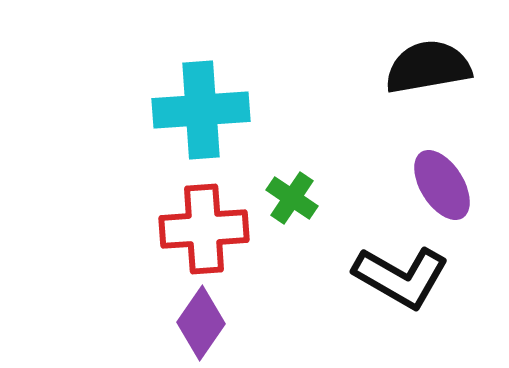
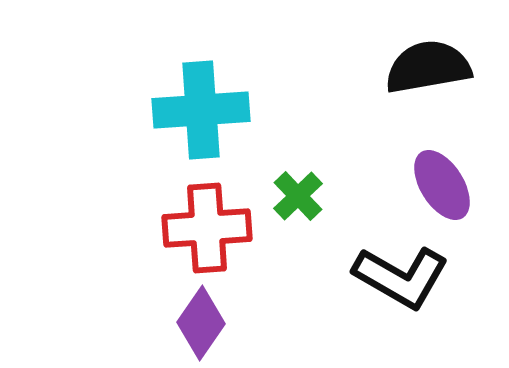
green cross: moved 6 px right, 2 px up; rotated 12 degrees clockwise
red cross: moved 3 px right, 1 px up
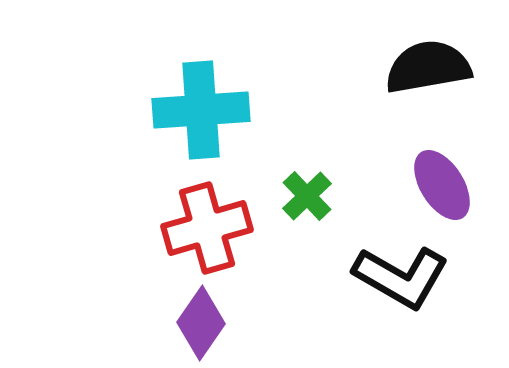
green cross: moved 9 px right
red cross: rotated 12 degrees counterclockwise
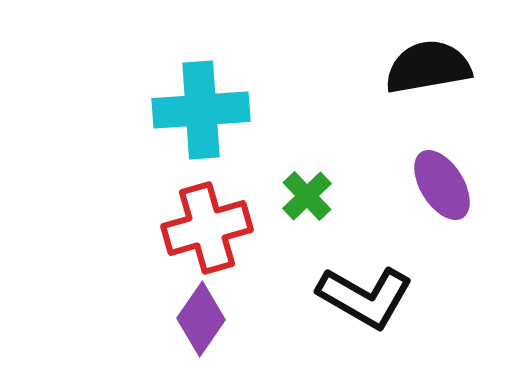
black L-shape: moved 36 px left, 20 px down
purple diamond: moved 4 px up
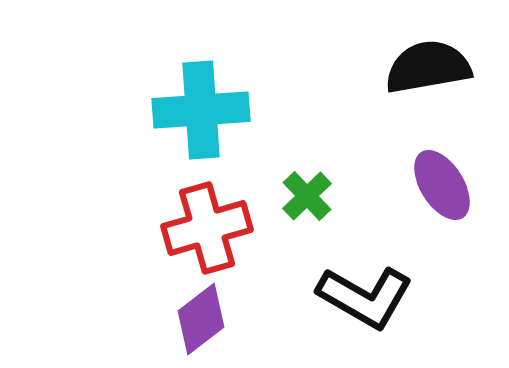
purple diamond: rotated 18 degrees clockwise
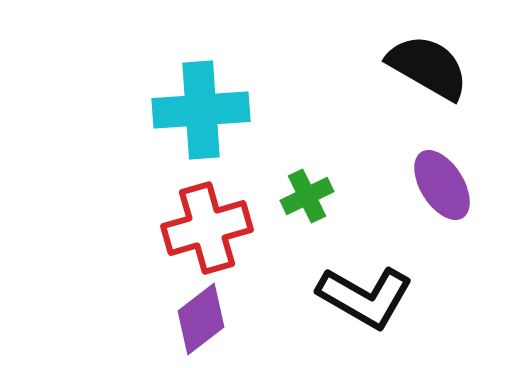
black semicircle: rotated 40 degrees clockwise
green cross: rotated 18 degrees clockwise
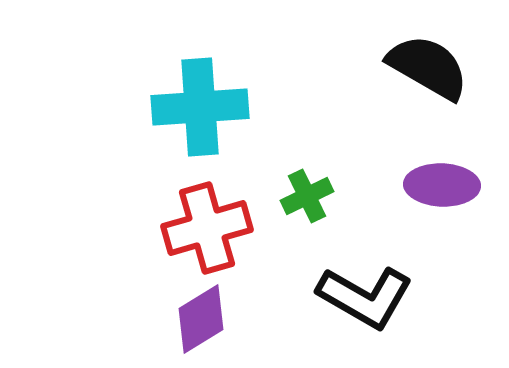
cyan cross: moved 1 px left, 3 px up
purple ellipse: rotated 56 degrees counterclockwise
purple diamond: rotated 6 degrees clockwise
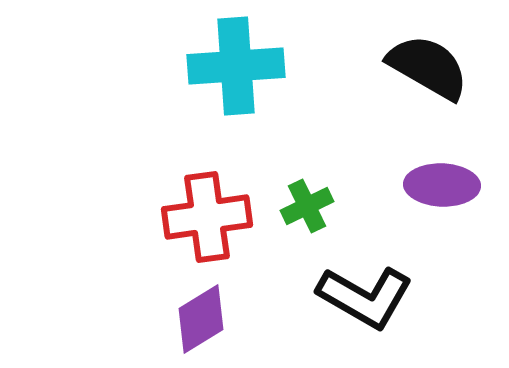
cyan cross: moved 36 px right, 41 px up
green cross: moved 10 px down
red cross: moved 11 px up; rotated 8 degrees clockwise
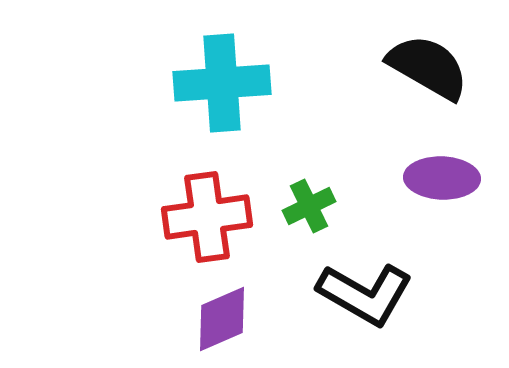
cyan cross: moved 14 px left, 17 px down
purple ellipse: moved 7 px up
green cross: moved 2 px right
black L-shape: moved 3 px up
purple diamond: moved 21 px right; rotated 8 degrees clockwise
